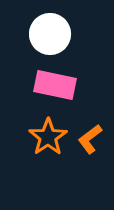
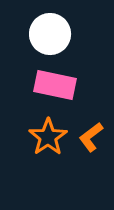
orange L-shape: moved 1 px right, 2 px up
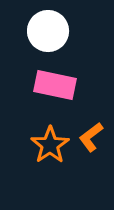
white circle: moved 2 px left, 3 px up
orange star: moved 2 px right, 8 px down
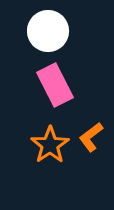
pink rectangle: rotated 51 degrees clockwise
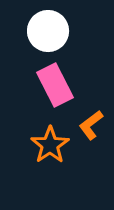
orange L-shape: moved 12 px up
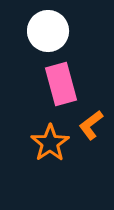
pink rectangle: moved 6 px right, 1 px up; rotated 12 degrees clockwise
orange star: moved 2 px up
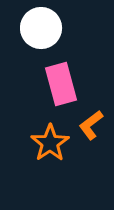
white circle: moved 7 px left, 3 px up
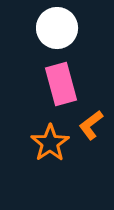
white circle: moved 16 px right
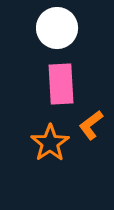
pink rectangle: rotated 12 degrees clockwise
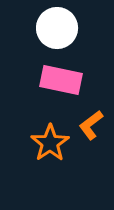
pink rectangle: moved 4 px up; rotated 75 degrees counterclockwise
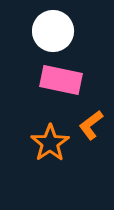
white circle: moved 4 px left, 3 px down
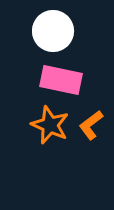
orange star: moved 18 px up; rotated 15 degrees counterclockwise
